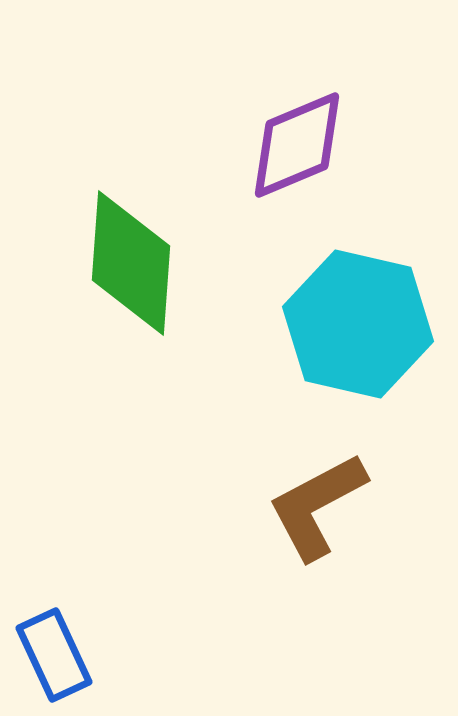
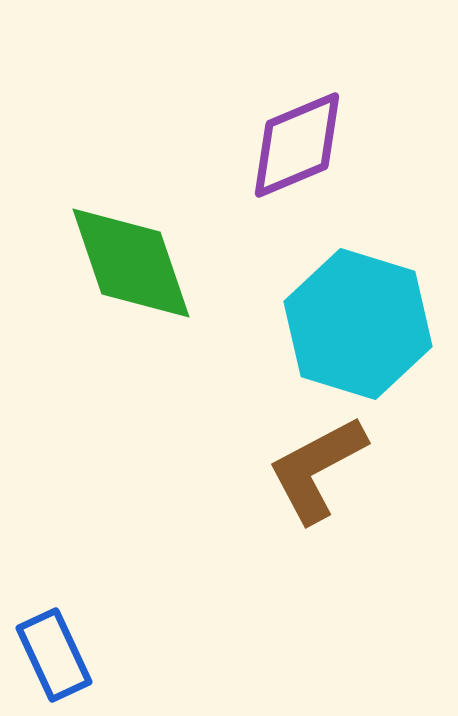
green diamond: rotated 23 degrees counterclockwise
cyan hexagon: rotated 4 degrees clockwise
brown L-shape: moved 37 px up
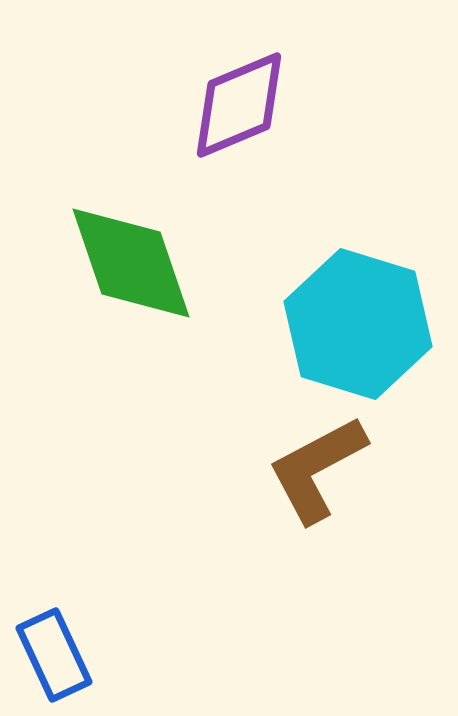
purple diamond: moved 58 px left, 40 px up
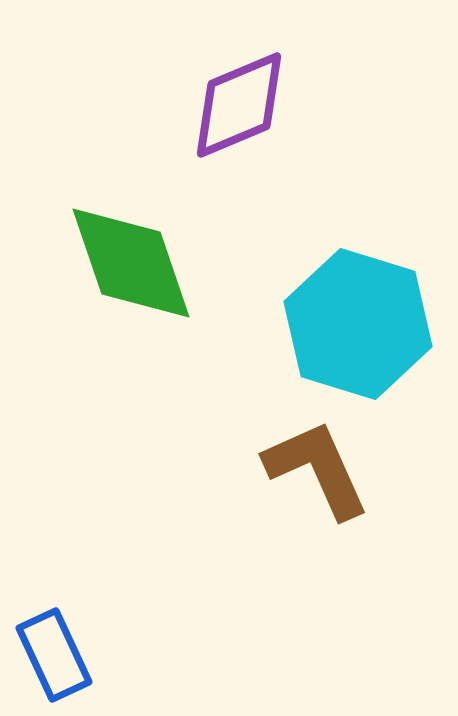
brown L-shape: rotated 94 degrees clockwise
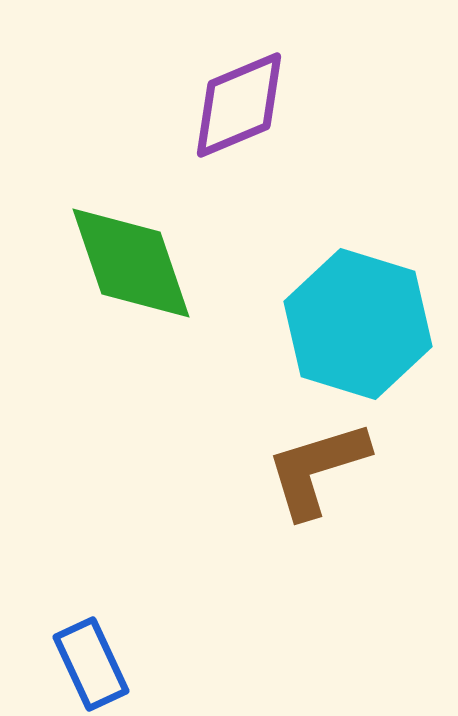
brown L-shape: rotated 83 degrees counterclockwise
blue rectangle: moved 37 px right, 9 px down
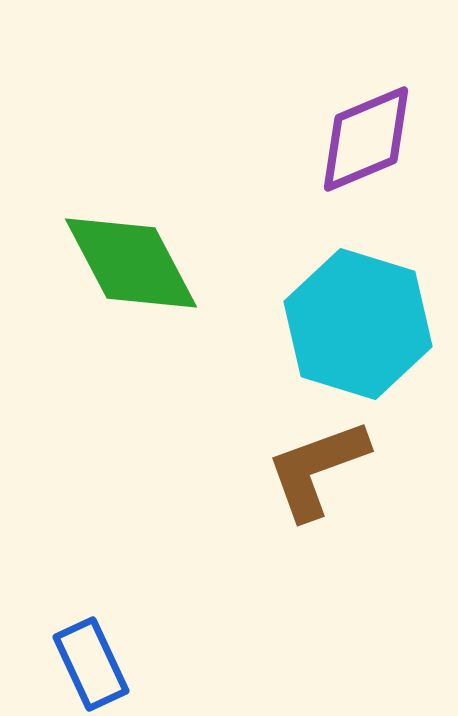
purple diamond: moved 127 px right, 34 px down
green diamond: rotated 9 degrees counterclockwise
brown L-shape: rotated 3 degrees counterclockwise
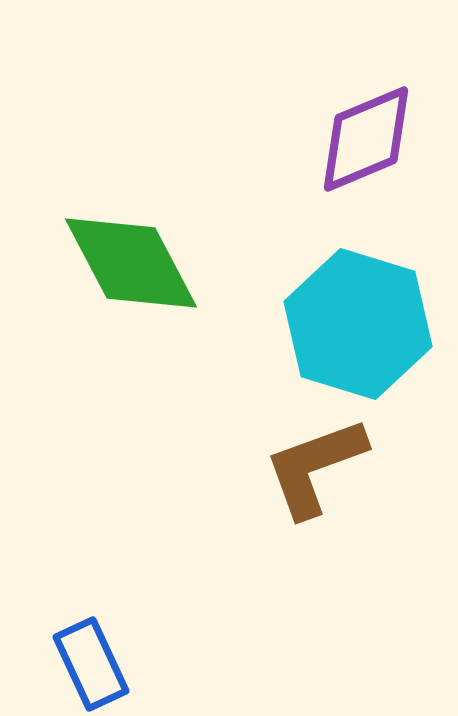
brown L-shape: moved 2 px left, 2 px up
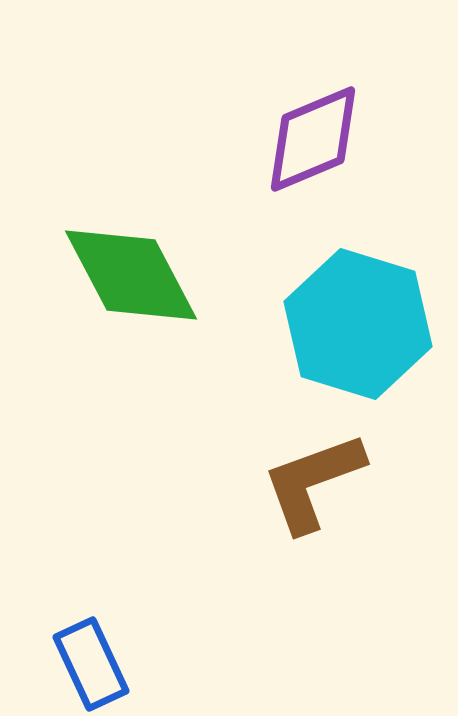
purple diamond: moved 53 px left
green diamond: moved 12 px down
brown L-shape: moved 2 px left, 15 px down
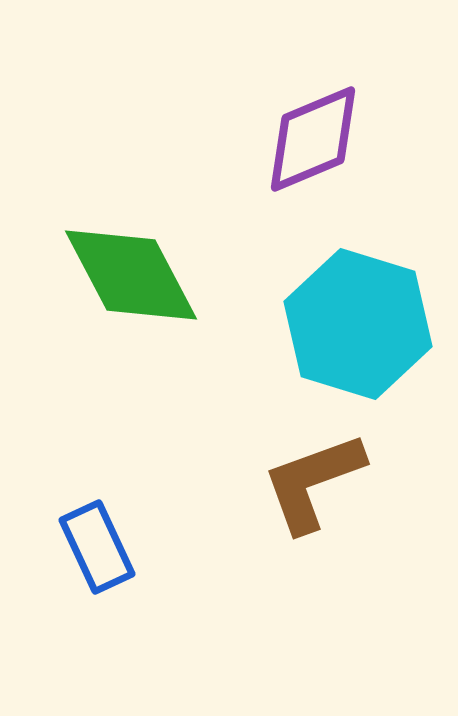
blue rectangle: moved 6 px right, 117 px up
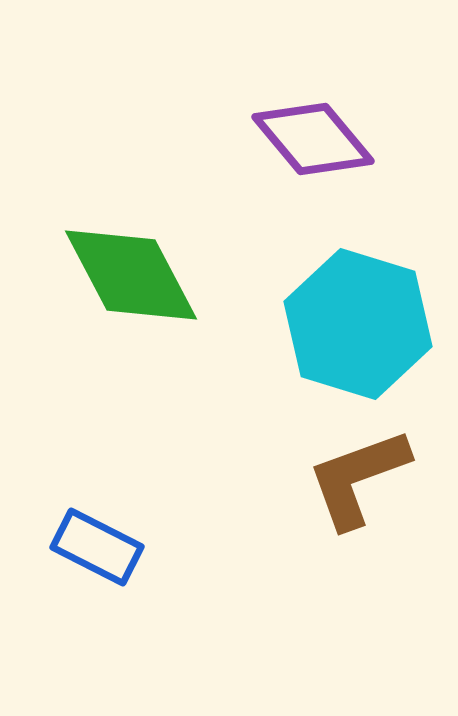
purple diamond: rotated 73 degrees clockwise
brown L-shape: moved 45 px right, 4 px up
blue rectangle: rotated 38 degrees counterclockwise
